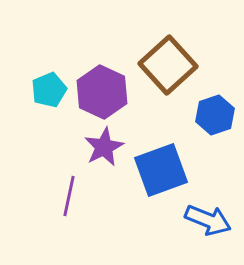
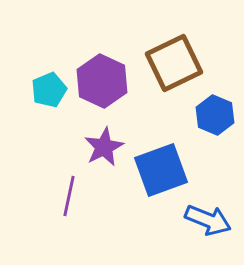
brown square: moved 6 px right, 2 px up; rotated 16 degrees clockwise
purple hexagon: moved 11 px up
blue hexagon: rotated 18 degrees counterclockwise
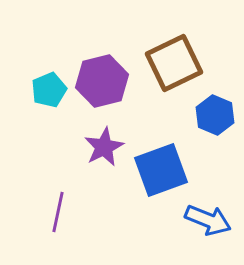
purple hexagon: rotated 21 degrees clockwise
purple line: moved 11 px left, 16 px down
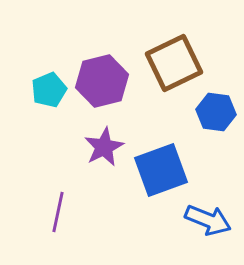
blue hexagon: moved 1 px right, 3 px up; rotated 15 degrees counterclockwise
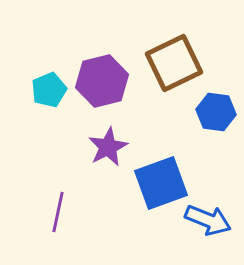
purple star: moved 4 px right
blue square: moved 13 px down
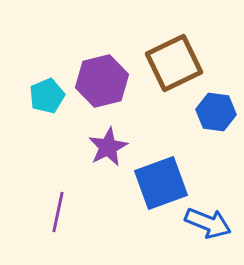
cyan pentagon: moved 2 px left, 6 px down
blue arrow: moved 3 px down
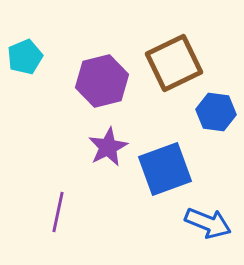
cyan pentagon: moved 22 px left, 39 px up
blue square: moved 4 px right, 14 px up
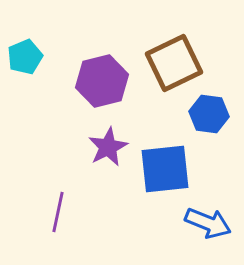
blue hexagon: moved 7 px left, 2 px down
blue square: rotated 14 degrees clockwise
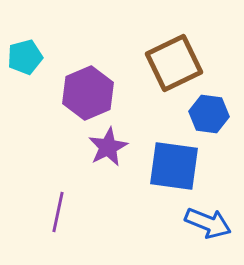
cyan pentagon: rotated 8 degrees clockwise
purple hexagon: moved 14 px left, 12 px down; rotated 9 degrees counterclockwise
blue square: moved 9 px right, 3 px up; rotated 14 degrees clockwise
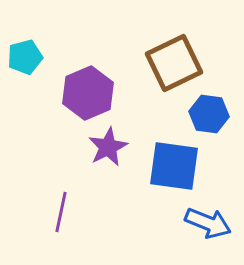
purple line: moved 3 px right
